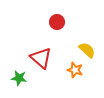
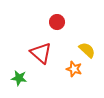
red triangle: moved 5 px up
orange star: moved 1 px left, 1 px up
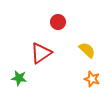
red circle: moved 1 px right
red triangle: rotated 45 degrees clockwise
orange star: moved 18 px right, 10 px down
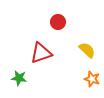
red triangle: rotated 15 degrees clockwise
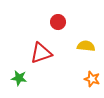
yellow semicircle: moved 1 px left, 4 px up; rotated 36 degrees counterclockwise
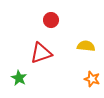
red circle: moved 7 px left, 2 px up
green star: rotated 21 degrees clockwise
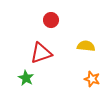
green star: moved 7 px right
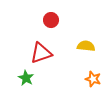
orange star: moved 1 px right
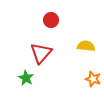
red triangle: rotated 30 degrees counterclockwise
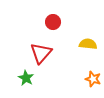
red circle: moved 2 px right, 2 px down
yellow semicircle: moved 2 px right, 2 px up
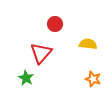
red circle: moved 2 px right, 2 px down
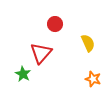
yellow semicircle: moved 1 px up; rotated 60 degrees clockwise
green star: moved 3 px left, 4 px up
